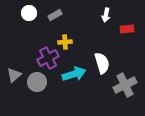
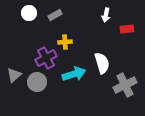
purple cross: moved 2 px left
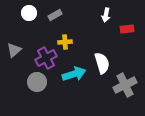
gray triangle: moved 25 px up
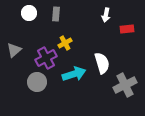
gray rectangle: moved 1 px right, 1 px up; rotated 56 degrees counterclockwise
yellow cross: moved 1 px down; rotated 24 degrees counterclockwise
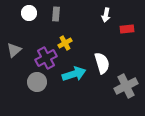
gray cross: moved 1 px right, 1 px down
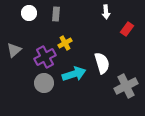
white arrow: moved 3 px up; rotated 16 degrees counterclockwise
red rectangle: rotated 48 degrees counterclockwise
purple cross: moved 1 px left, 1 px up
gray circle: moved 7 px right, 1 px down
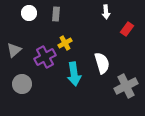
cyan arrow: rotated 100 degrees clockwise
gray circle: moved 22 px left, 1 px down
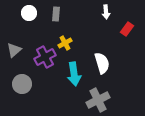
gray cross: moved 28 px left, 14 px down
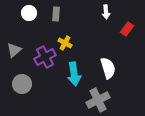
yellow cross: rotated 32 degrees counterclockwise
white semicircle: moved 6 px right, 5 px down
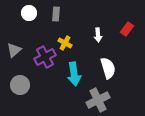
white arrow: moved 8 px left, 23 px down
gray circle: moved 2 px left, 1 px down
